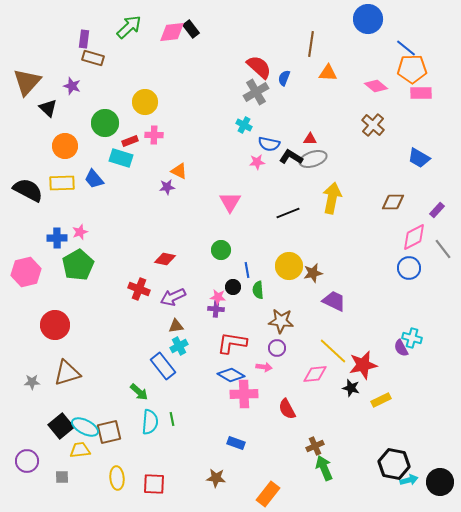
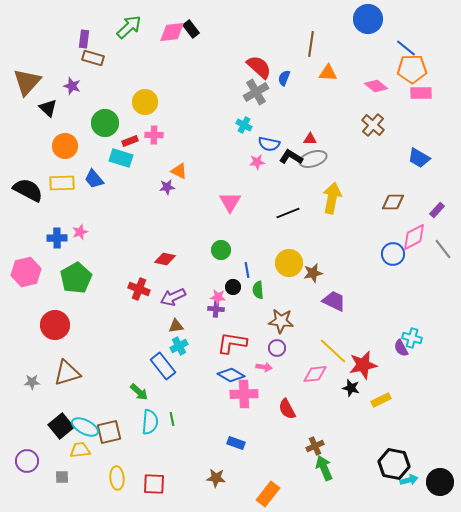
green pentagon at (78, 265): moved 2 px left, 13 px down
yellow circle at (289, 266): moved 3 px up
blue circle at (409, 268): moved 16 px left, 14 px up
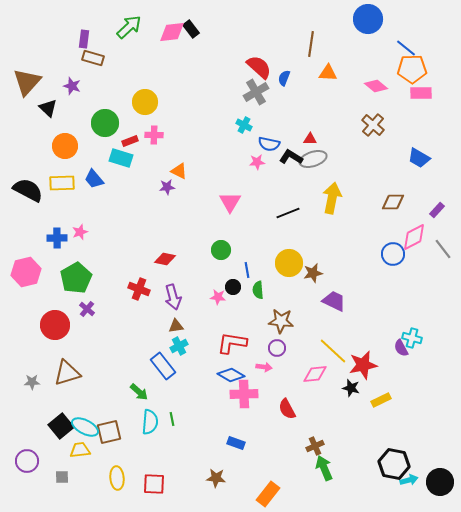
purple arrow at (173, 297): rotated 80 degrees counterclockwise
purple cross at (216, 309): moved 129 px left; rotated 35 degrees clockwise
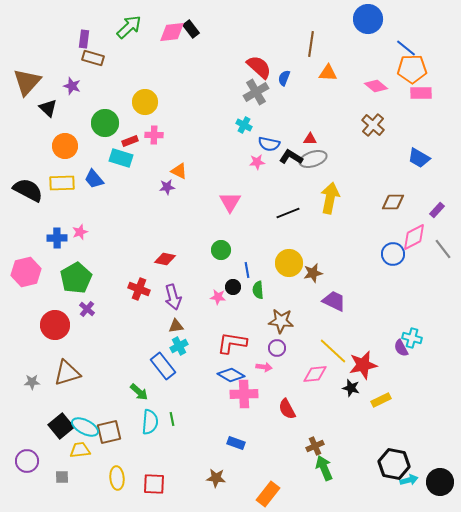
yellow arrow at (332, 198): moved 2 px left
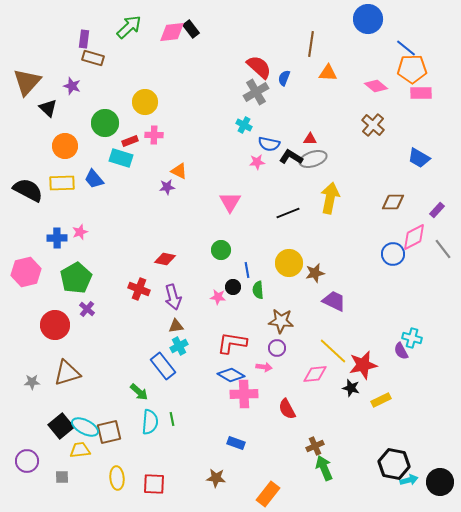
brown star at (313, 273): moved 2 px right
purple semicircle at (401, 348): moved 3 px down
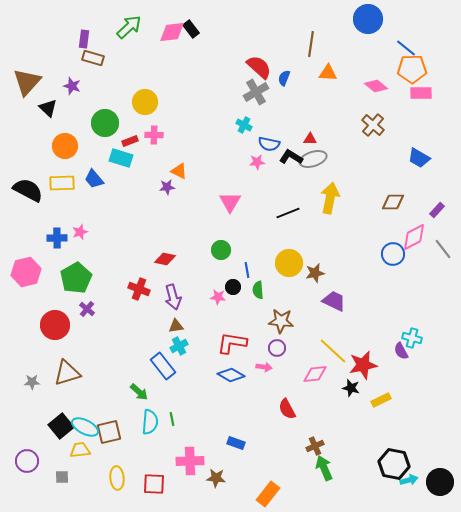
pink cross at (244, 394): moved 54 px left, 67 px down
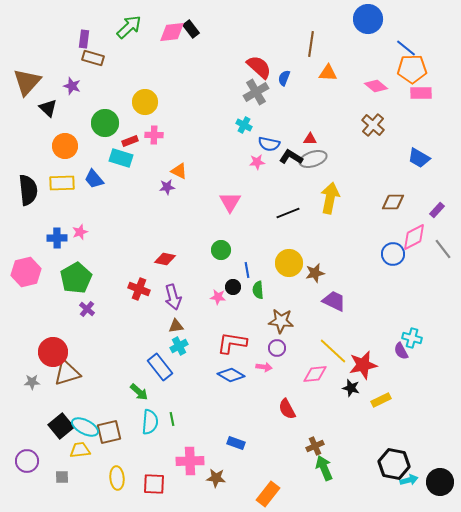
black semicircle at (28, 190): rotated 56 degrees clockwise
red circle at (55, 325): moved 2 px left, 27 px down
blue rectangle at (163, 366): moved 3 px left, 1 px down
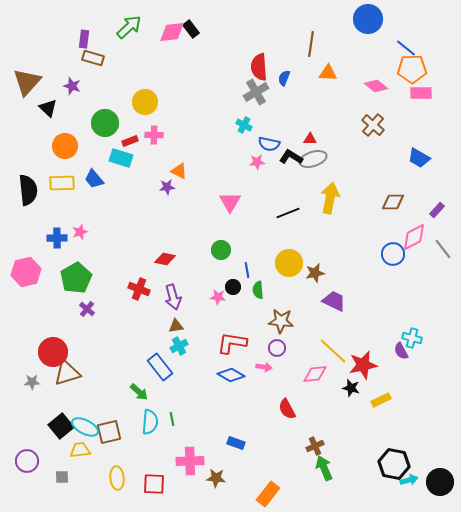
red semicircle at (259, 67): rotated 136 degrees counterclockwise
